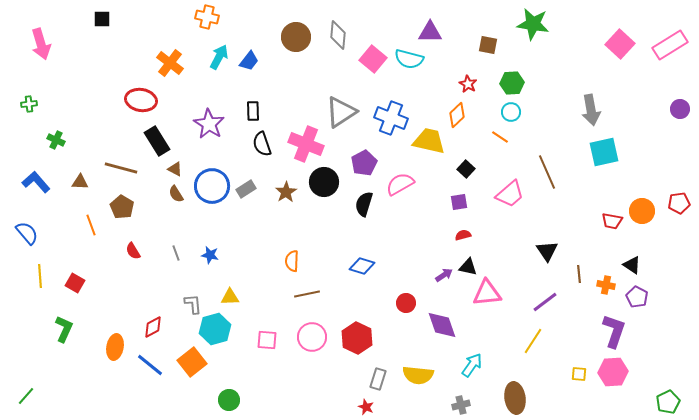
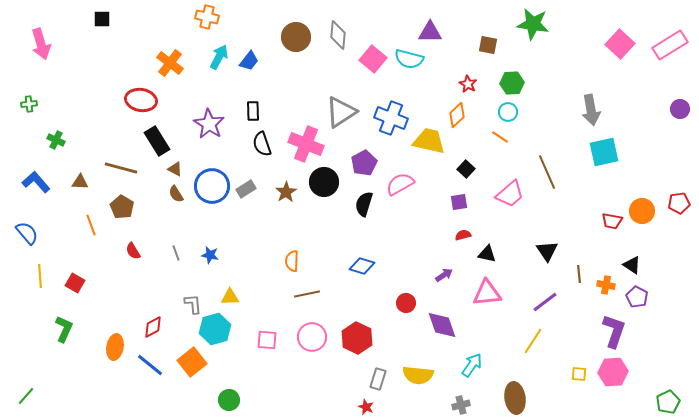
cyan circle at (511, 112): moved 3 px left
black triangle at (468, 267): moved 19 px right, 13 px up
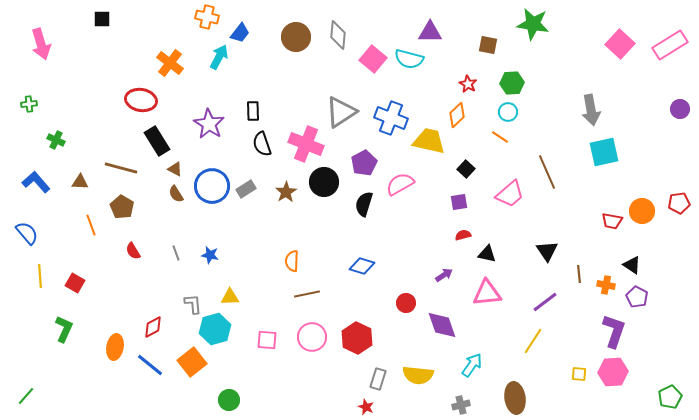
blue trapezoid at (249, 61): moved 9 px left, 28 px up
green pentagon at (668, 402): moved 2 px right, 5 px up
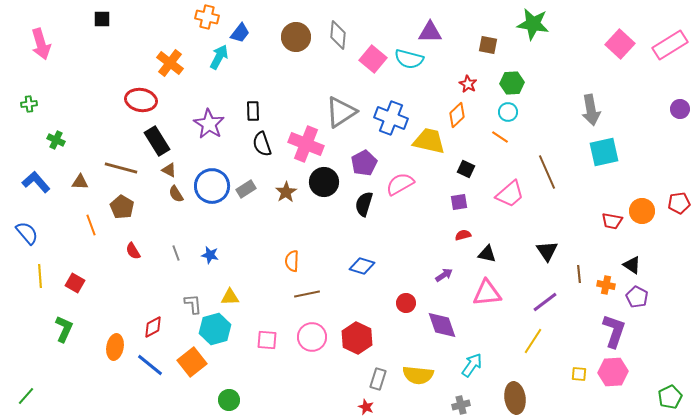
brown triangle at (175, 169): moved 6 px left, 1 px down
black square at (466, 169): rotated 18 degrees counterclockwise
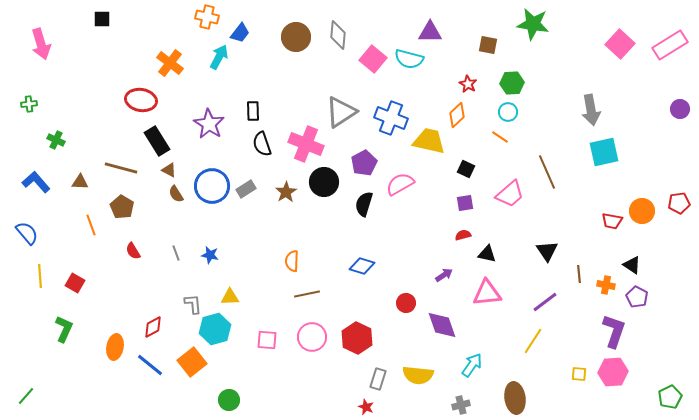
purple square at (459, 202): moved 6 px right, 1 px down
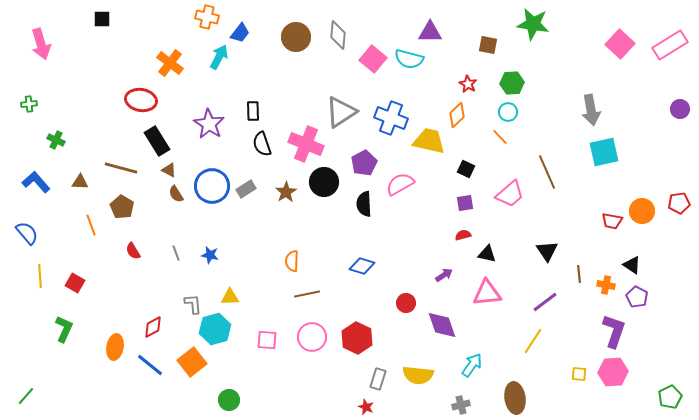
orange line at (500, 137): rotated 12 degrees clockwise
black semicircle at (364, 204): rotated 20 degrees counterclockwise
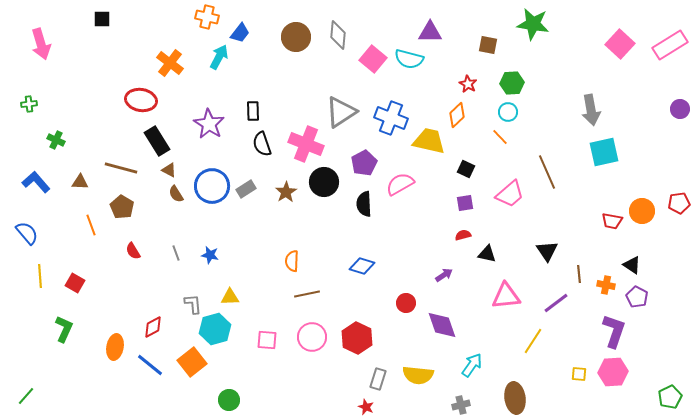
pink triangle at (487, 293): moved 19 px right, 3 px down
purple line at (545, 302): moved 11 px right, 1 px down
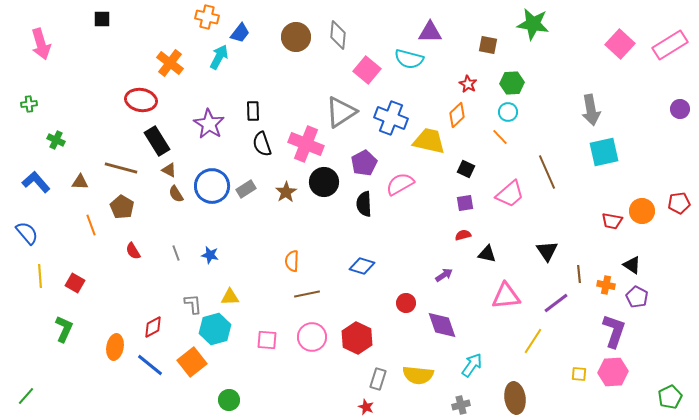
pink square at (373, 59): moved 6 px left, 11 px down
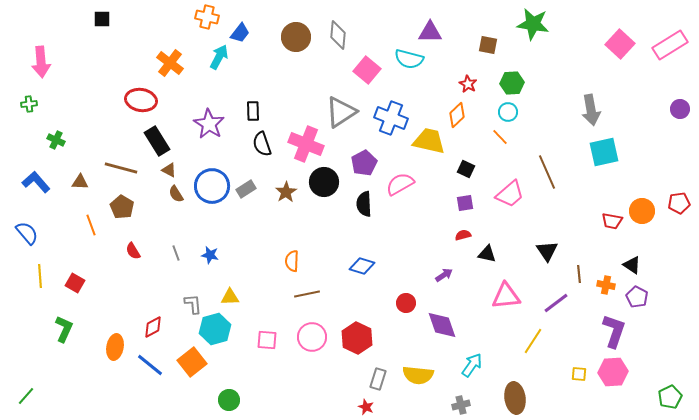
pink arrow at (41, 44): moved 18 px down; rotated 12 degrees clockwise
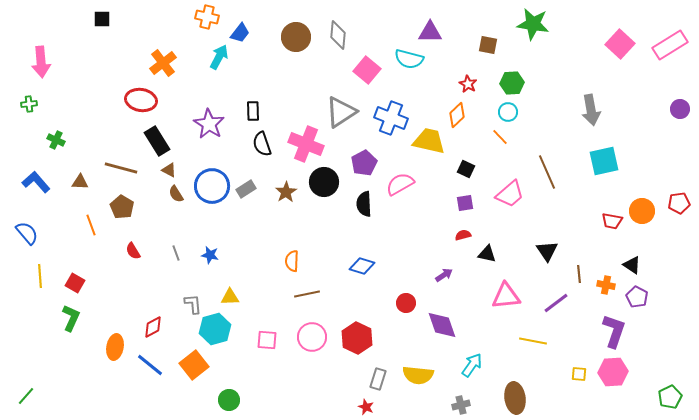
orange cross at (170, 63): moved 7 px left; rotated 16 degrees clockwise
cyan square at (604, 152): moved 9 px down
green L-shape at (64, 329): moved 7 px right, 11 px up
yellow line at (533, 341): rotated 68 degrees clockwise
orange square at (192, 362): moved 2 px right, 3 px down
